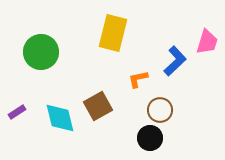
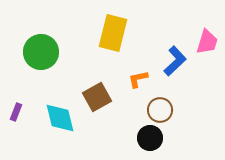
brown square: moved 1 px left, 9 px up
purple rectangle: moved 1 px left; rotated 36 degrees counterclockwise
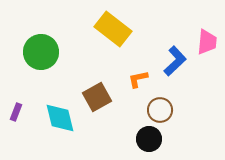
yellow rectangle: moved 4 px up; rotated 66 degrees counterclockwise
pink trapezoid: rotated 12 degrees counterclockwise
black circle: moved 1 px left, 1 px down
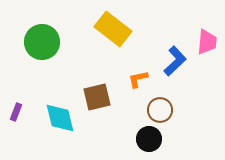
green circle: moved 1 px right, 10 px up
brown square: rotated 16 degrees clockwise
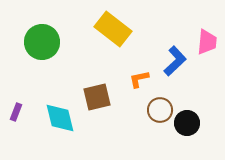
orange L-shape: moved 1 px right
black circle: moved 38 px right, 16 px up
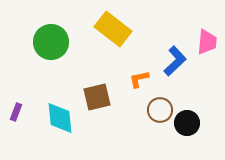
green circle: moved 9 px right
cyan diamond: rotated 8 degrees clockwise
